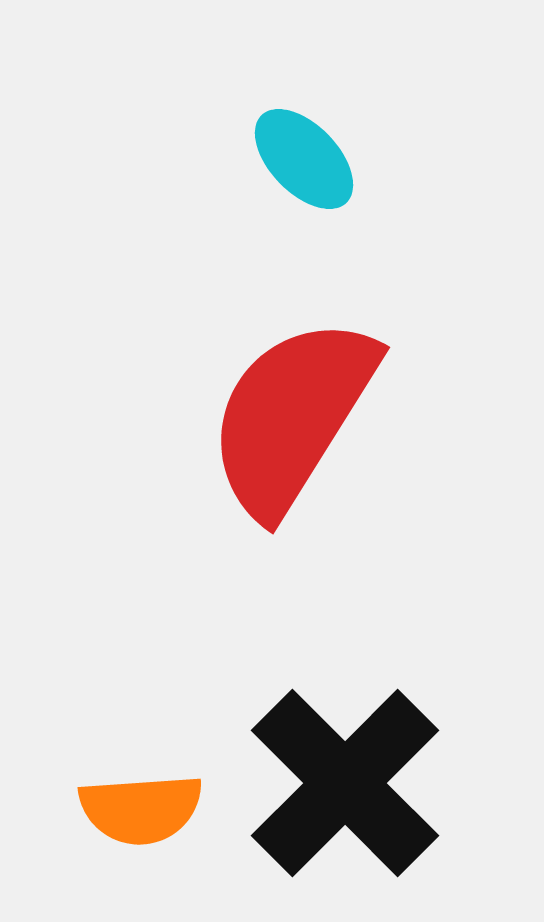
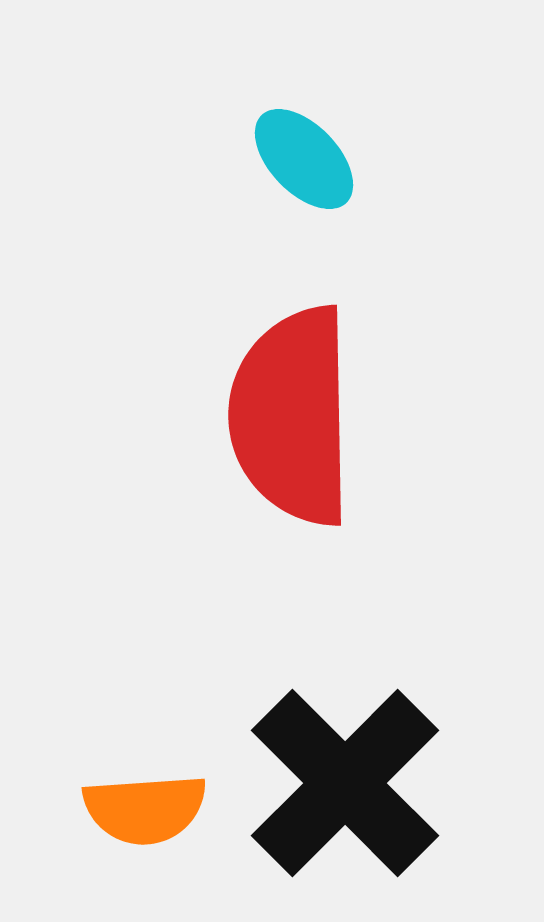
red semicircle: rotated 33 degrees counterclockwise
orange semicircle: moved 4 px right
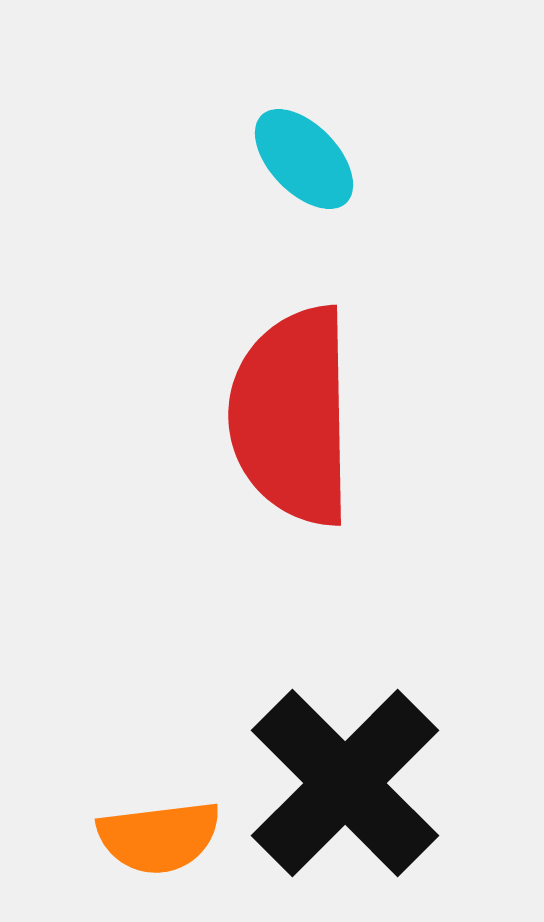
orange semicircle: moved 14 px right, 28 px down; rotated 3 degrees counterclockwise
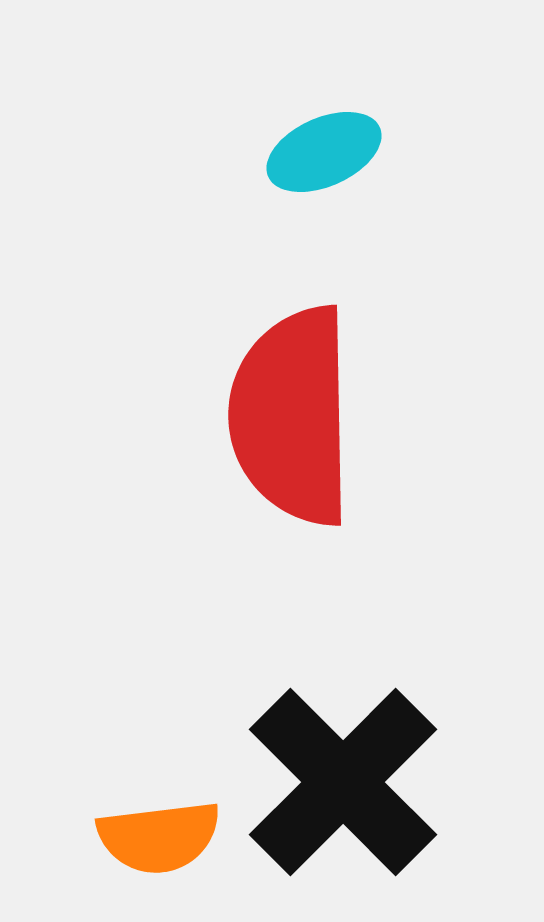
cyan ellipse: moved 20 px right, 7 px up; rotated 70 degrees counterclockwise
black cross: moved 2 px left, 1 px up
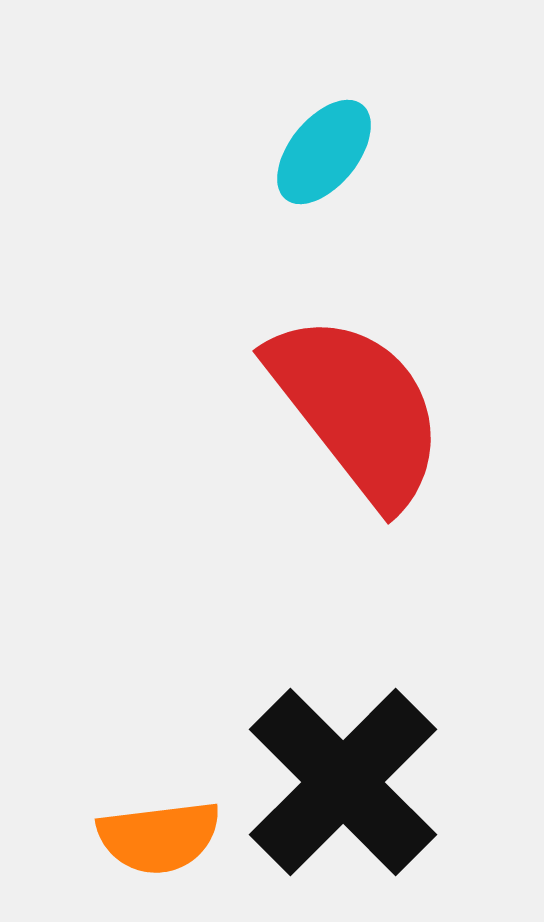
cyan ellipse: rotated 27 degrees counterclockwise
red semicircle: moved 65 px right, 7 px up; rotated 143 degrees clockwise
